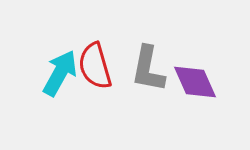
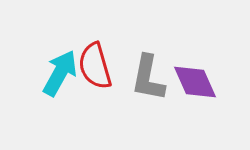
gray L-shape: moved 9 px down
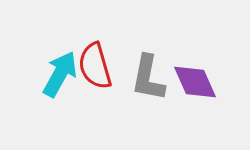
cyan arrow: moved 1 px down
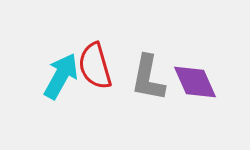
cyan arrow: moved 1 px right, 2 px down
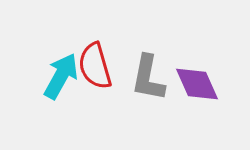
purple diamond: moved 2 px right, 2 px down
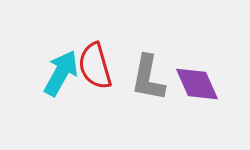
cyan arrow: moved 3 px up
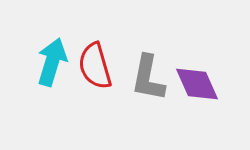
cyan arrow: moved 9 px left, 11 px up; rotated 12 degrees counterclockwise
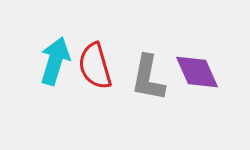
cyan arrow: moved 3 px right, 1 px up
purple diamond: moved 12 px up
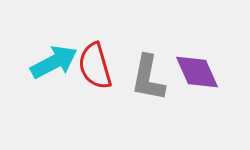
cyan arrow: moved 1 px left, 1 px down; rotated 45 degrees clockwise
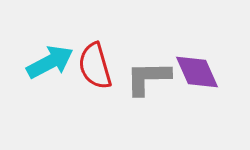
cyan arrow: moved 4 px left
gray L-shape: rotated 78 degrees clockwise
